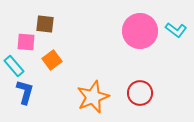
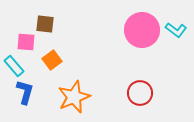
pink circle: moved 2 px right, 1 px up
orange star: moved 19 px left
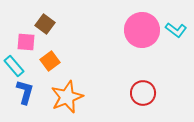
brown square: rotated 30 degrees clockwise
orange square: moved 2 px left, 1 px down
red circle: moved 3 px right
orange star: moved 7 px left
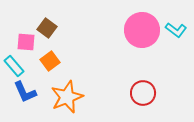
brown square: moved 2 px right, 4 px down
blue L-shape: rotated 140 degrees clockwise
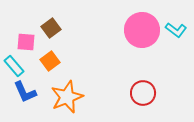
brown square: moved 4 px right; rotated 18 degrees clockwise
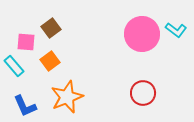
pink circle: moved 4 px down
blue L-shape: moved 14 px down
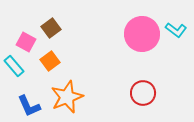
pink square: rotated 24 degrees clockwise
blue L-shape: moved 4 px right
